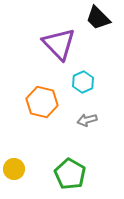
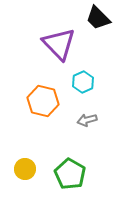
orange hexagon: moved 1 px right, 1 px up
yellow circle: moved 11 px right
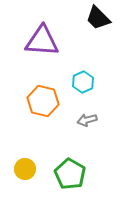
purple triangle: moved 17 px left, 3 px up; rotated 42 degrees counterclockwise
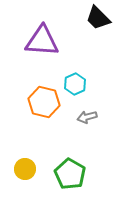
cyan hexagon: moved 8 px left, 2 px down
orange hexagon: moved 1 px right, 1 px down
gray arrow: moved 3 px up
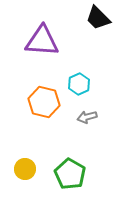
cyan hexagon: moved 4 px right
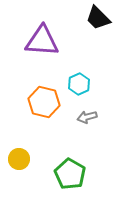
yellow circle: moved 6 px left, 10 px up
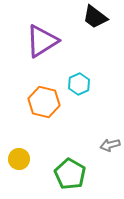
black trapezoid: moved 3 px left, 1 px up; rotated 8 degrees counterclockwise
purple triangle: rotated 36 degrees counterclockwise
gray arrow: moved 23 px right, 28 px down
